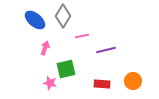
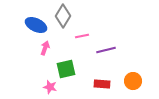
blue ellipse: moved 1 px right, 5 px down; rotated 15 degrees counterclockwise
pink star: moved 4 px down
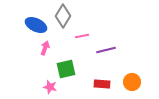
orange circle: moved 1 px left, 1 px down
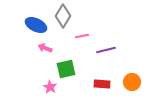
pink arrow: rotated 88 degrees counterclockwise
pink star: rotated 16 degrees clockwise
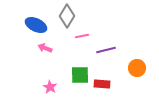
gray diamond: moved 4 px right
green square: moved 14 px right, 6 px down; rotated 12 degrees clockwise
orange circle: moved 5 px right, 14 px up
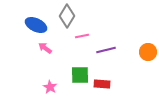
pink arrow: rotated 16 degrees clockwise
orange circle: moved 11 px right, 16 px up
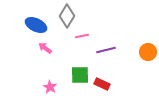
red rectangle: rotated 21 degrees clockwise
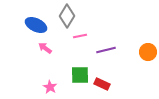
pink line: moved 2 px left
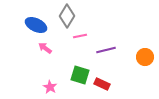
orange circle: moved 3 px left, 5 px down
green square: rotated 18 degrees clockwise
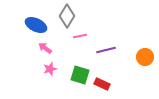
pink star: moved 18 px up; rotated 24 degrees clockwise
